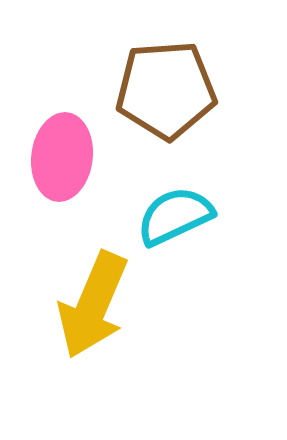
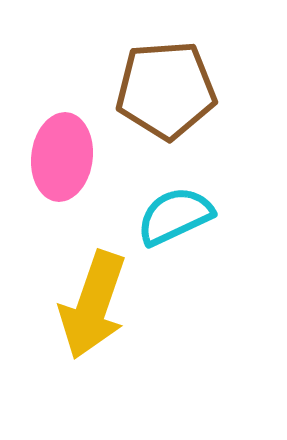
yellow arrow: rotated 4 degrees counterclockwise
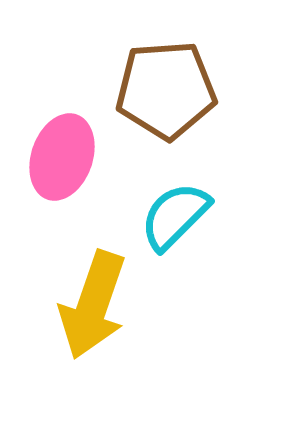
pink ellipse: rotated 12 degrees clockwise
cyan semicircle: rotated 20 degrees counterclockwise
